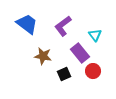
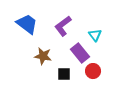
black square: rotated 24 degrees clockwise
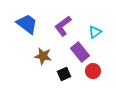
cyan triangle: moved 3 px up; rotated 32 degrees clockwise
purple rectangle: moved 1 px up
black square: rotated 24 degrees counterclockwise
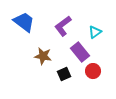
blue trapezoid: moved 3 px left, 2 px up
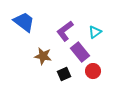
purple L-shape: moved 2 px right, 5 px down
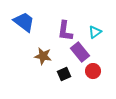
purple L-shape: rotated 45 degrees counterclockwise
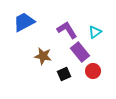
blue trapezoid: rotated 65 degrees counterclockwise
purple L-shape: moved 2 px right, 1 px up; rotated 140 degrees clockwise
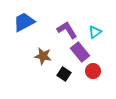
black square: rotated 32 degrees counterclockwise
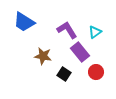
blue trapezoid: rotated 120 degrees counterclockwise
red circle: moved 3 px right, 1 px down
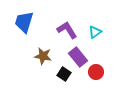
blue trapezoid: rotated 75 degrees clockwise
purple rectangle: moved 2 px left, 5 px down
